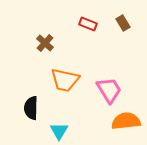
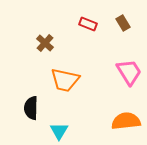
pink trapezoid: moved 20 px right, 18 px up
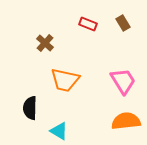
pink trapezoid: moved 6 px left, 9 px down
black semicircle: moved 1 px left
cyan triangle: rotated 30 degrees counterclockwise
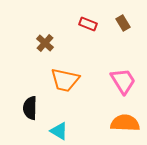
orange semicircle: moved 1 px left, 2 px down; rotated 8 degrees clockwise
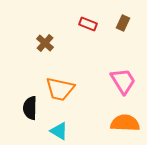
brown rectangle: rotated 56 degrees clockwise
orange trapezoid: moved 5 px left, 9 px down
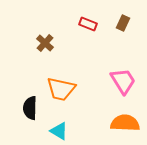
orange trapezoid: moved 1 px right
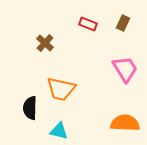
pink trapezoid: moved 2 px right, 12 px up
cyan triangle: rotated 18 degrees counterclockwise
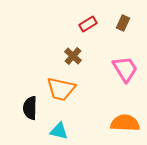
red rectangle: rotated 54 degrees counterclockwise
brown cross: moved 28 px right, 13 px down
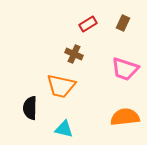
brown cross: moved 1 px right, 2 px up; rotated 18 degrees counterclockwise
pink trapezoid: rotated 140 degrees clockwise
orange trapezoid: moved 3 px up
orange semicircle: moved 6 px up; rotated 8 degrees counterclockwise
cyan triangle: moved 5 px right, 2 px up
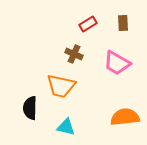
brown rectangle: rotated 28 degrees counterclockwise
pink trapezoid: moved 8 px left, 6 px up; rotated 12 degrees clockwise
cyan triangle: moved 2 px right, 2 px up
